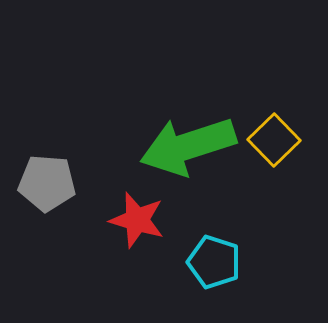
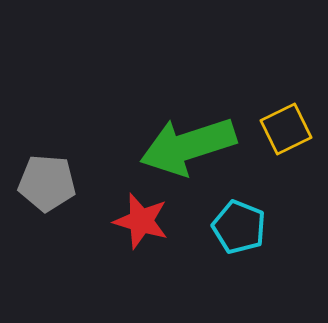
yellow square: moved 12 px right, 11 px up; rotated 18 degrees clockwise
red star: moved 4 px right, 1 px down
cyan pentagon: moved 25 px right, 35 px up; rotated 4 degrees clockwise
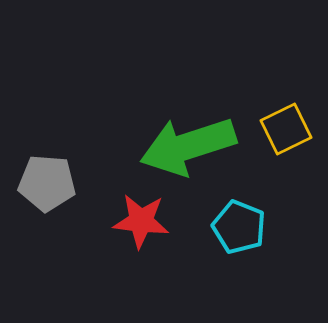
red star: rotated 10 degrees counterclockwise
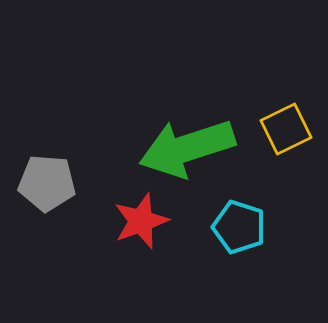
green arrow: moved 1 px left, 2 px down
red star: rotated 26 degrees counterclockwise
cyan pentagon: rotated 4 degrees counterclockwise
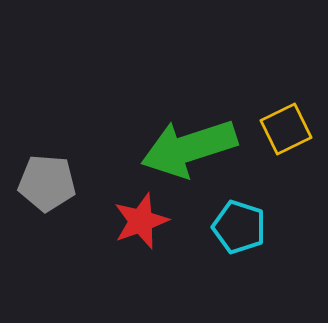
green arrow: moved 2 px right
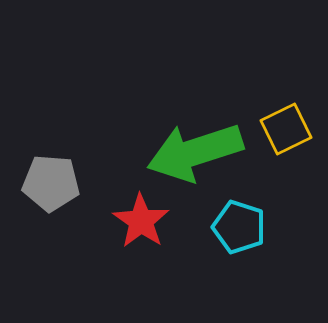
green arrow: moved 6 px right, 4 px down
gray pentagon: moved 4 px right
red star: rotated 18 degrees counterclockwise
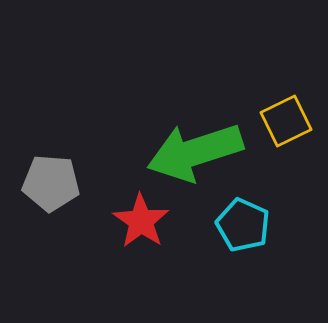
yellow square: moved 8 px up
cyan pentagon: moved 4 px right, 2 px up; rotated 6 degrees clockwise
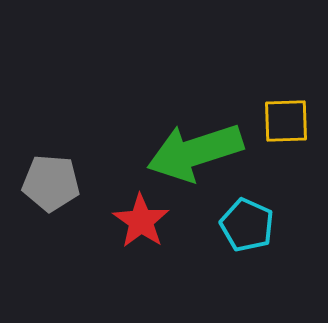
yellow square: rotated 24 degrees clockwise
cyan pentagon: moved 4 px right
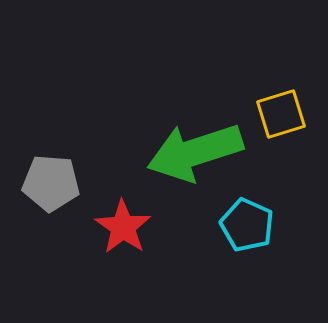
yellow square: moved 5 px left, 7 px up; rotated 15 degrees counterclockwise
red star: moved 18 px left, 6 px down
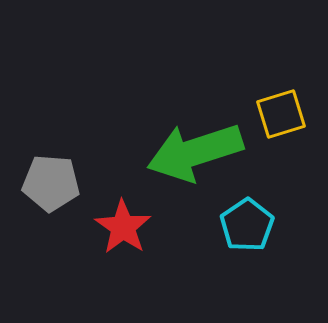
cyan pentagon: rotated 14 degrees clockwise
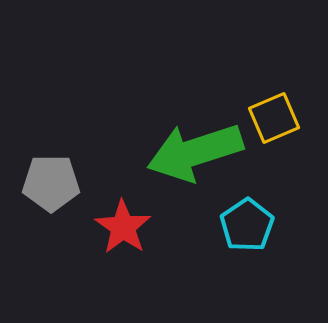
yellow square: moved 7 px left, 4 px down; rotated 6 degrees counterclockwise
gray pentagon: rotated 4 degrees counterclockwise
